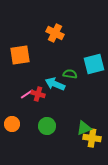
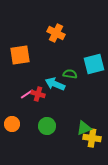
orange cross: moved 1 px right
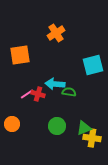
orange cross: rotated 30 degrees clockwise
cyan square: moved 1 px left, 1 px down
green semicircle: moved 1 px left, 18 px down
cyan arrow: rotated 18 degrees counterclockwise
green circle: moved 10 px right
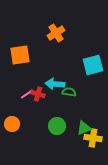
yellow cross: moved 1 px right
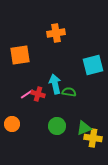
orange cross: rotated 24 degrees clockwise
cyan arrow: rotated 72 degrees clockwise
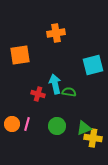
pink line: moved 30 px down; rotated 40 degrees counterclockwise
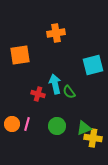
green semicircle: rotated 136 degrees counterclockwise
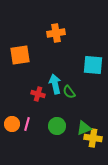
cyan square: rotated 20 degrees clockwise
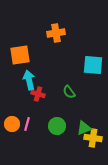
cyan arrow: moved 26 px left, 4 px up
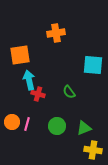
orange circle: moved 2 px up
yellow cross: moved 12 px down
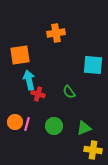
orange circle: moved 3 px right
green circle: moved 3 px left
